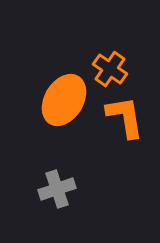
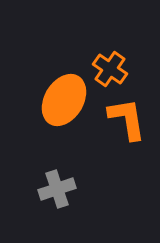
orange L-shape: moved 2 px right, 2 px down
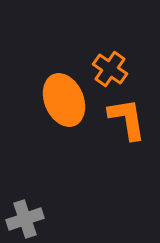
orange ellipse: rotated 54 degrees counterclockwise
gray cross: moved 32 px left, 30 px down
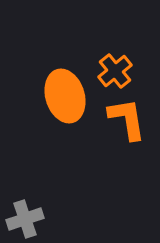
orange cross: moved 5 px right, 2 px down; rotated 16 degrees clockwise
orange ellipse: moved 1 px right, 4 px up; rotated 6 degrees clockwise
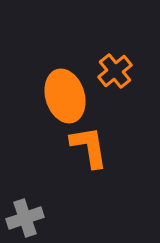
orange L-shape: moved 38 px left, 28 px down
gray cross: moved 1 px up
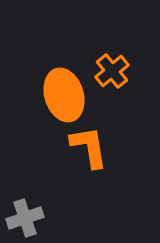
orange cross: moved 3 px left
orange ellipse: moved 1 px left, 1 px up
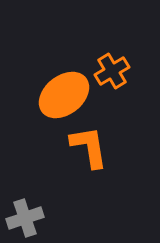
orange cross: rotated 8 degrees clockwise
orange ellipse: rotated 69 degrees clockwise
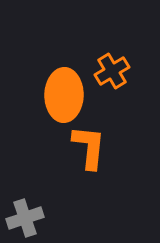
orange ellipse: rotated 51 degrees counterclockwise
orange L-shape: rotated 15 degrees clockwise
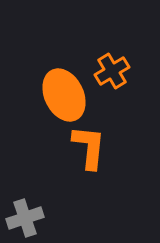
orange ellipse: rotated 27 degrees counterclockwise
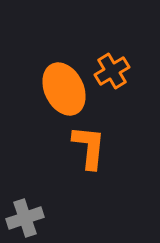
orange ellipse: moved 6 px up
